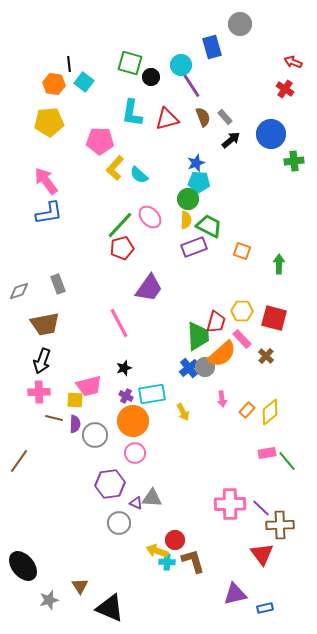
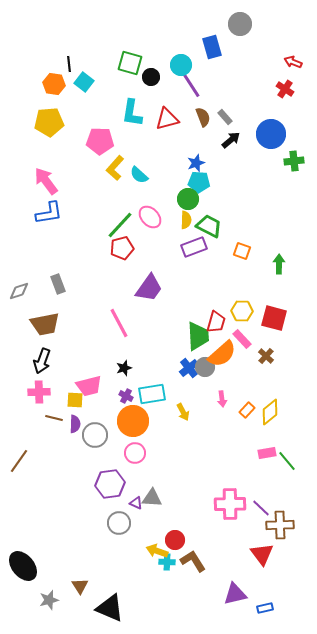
brown L-shape at (193, 561): rotated 16 degrees counterclockwise
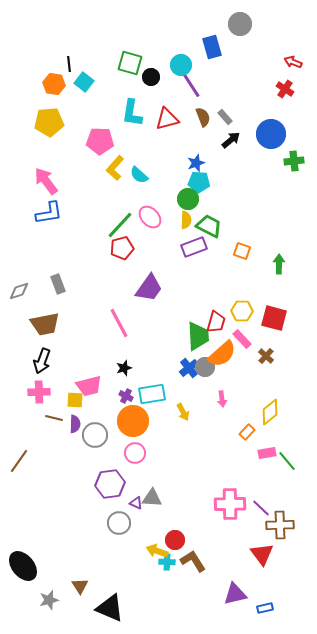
orange rectangle at (247, 410): moved 22 px down
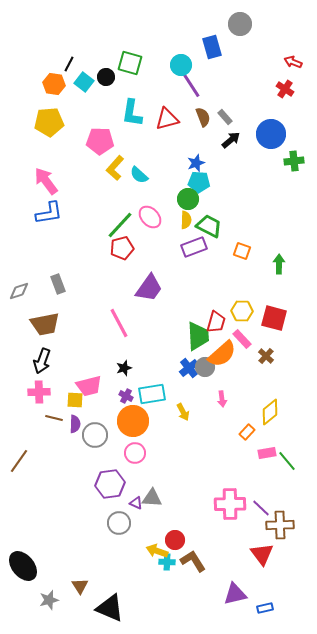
black line at (69, 64): rotated 35 degrees clockwise
black circle at (151, 77): moved 45 px left
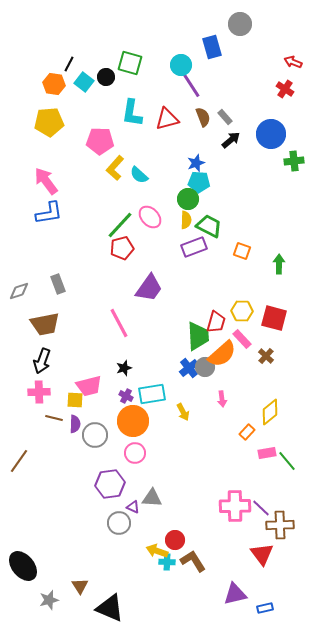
purple triangle at (136, 503): moved 3 px left, 4 px down
pink cross at (230, 504): moved 5 px right, 2 px down
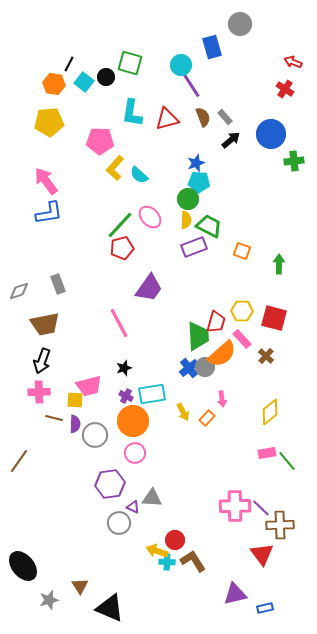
orange rectangle at (247, 432): moved 40 px left, 14 px up
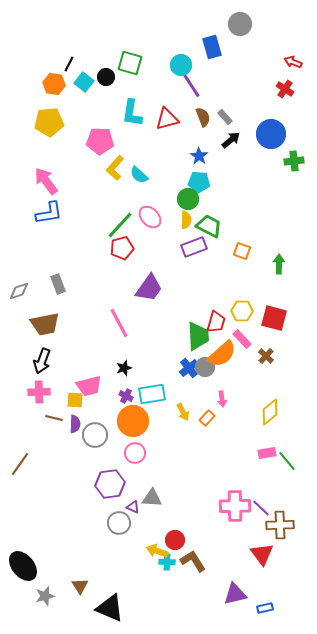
blue star at (196, 163): moved 3 px right, 7 px up; rotated 18 degrees counterclockwise
brown line at (19, 461): moved 1 px right, 3 px down
gray star at (49, 600): moved 4 px left, 4 px up
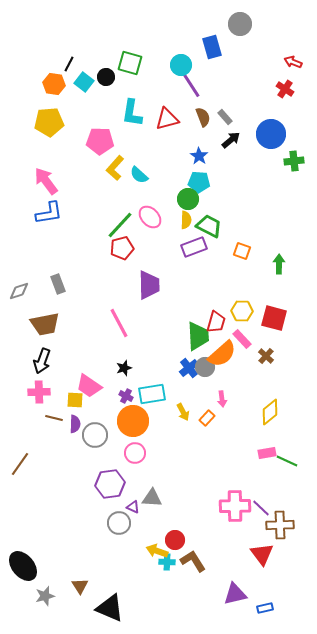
purple trapezoid at (149, 288): moved 3 px up; rotated 36 degrees counterclockwise
pink trapezoid at (89, 386): rotated 48 degrees clockwise
green line at (287, 461): rotated 25 degrees counterclockwise
